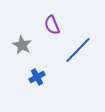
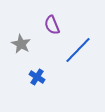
gray star: moved 1 px left, 1 px up
blue cross: rotated 28 degrees counterclockwise
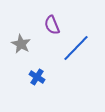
blue line: moved 2 px left, 2 px up
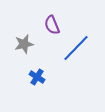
gray star: moved 3 px right; rotated 30 degrees clockwise
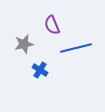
blue line: rotated 32 degrees clockwise
blue cross: moved 3 px right, 7 px up
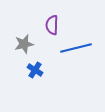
purple semicircle: rotated 24 degrees clockwise
blue cross: moved 5 px left
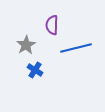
gray star: moved 2 px right, 1 px down; rotated 18 degrees counterclockwise
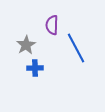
blue line: rotated 76 degrees clockwise
blue cross: moved 2 px up; rotated 35 degrees counterclockwise
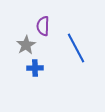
purple semicircle: moved 9 px left, 1 px down
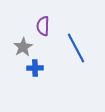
gray star: moved 3 px left, 2 px down
